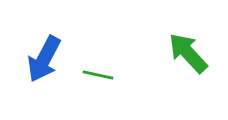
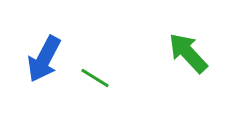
green line: moved 3 px left, 3 px down; rotated 20 degrees clockwise
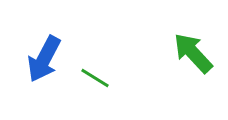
green arrow: moved 5 px right
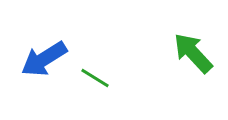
blue arrow: rotated 30 degrees clockwise
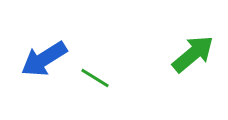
green arrow: moved 1 px down; rotated 93 degrees clockwise
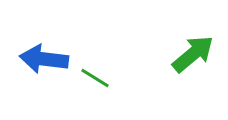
blue arrow: rotated 39 degrees clockwise
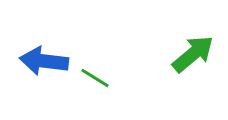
blue arrow: moved 2 px down
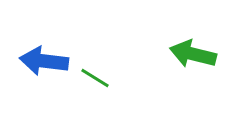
green arrow: rotated 126 degrees counterclockwise
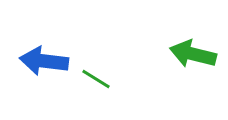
green line: moved 1 px right, 1 px down
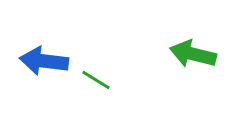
green line: moved 1 px down
